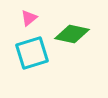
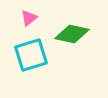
cyan square: moved 1 px left, 2 px down
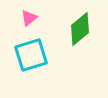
green diamond: moved 8 px right, 5 px up; rotated 52 degrees counterclockwise
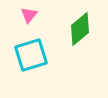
pink triangle: moved 3 px up; rotated 12 degrees counterclockwise
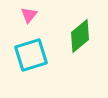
green diamond: moved 7 px down
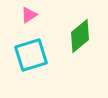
pink triangle: rotated 18 degrees clockwise
